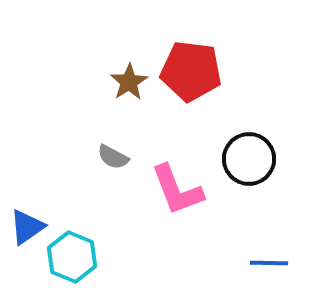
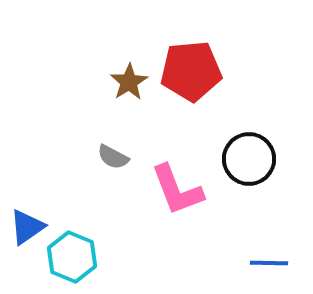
red pentagon: rotated 12 degrees counterclockwise
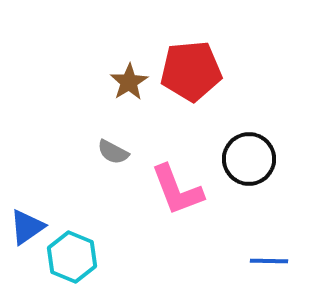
gray semicircle: moved 5 px up
blue line: moved 2 px up
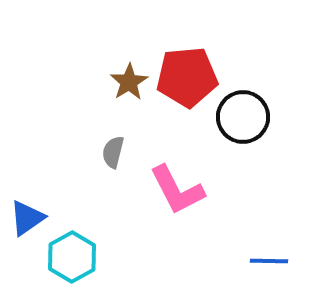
red pentagon: moved 4 px left, 6 px down
gray semicircle: rotated 76 degrees clockwise
black circle: moved 6 px left, 42 px up
pink L-shape: rotated 6 degrees counterclockwise
blue triangle: moved 9 px up
cyan hexagon: rotated 9 degrees clockwise
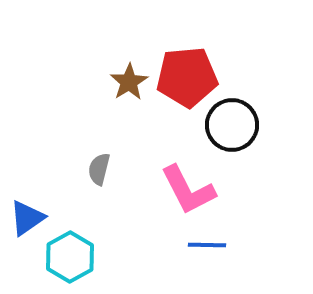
black circle: moved 11 px left, 8 px down
gray semicircle: moved 14 px left, 17 px down
pink L-shape: moved 11 px right
cyan hexagon: moved 2 px left
blue line: moved 62 px left, 16 px up
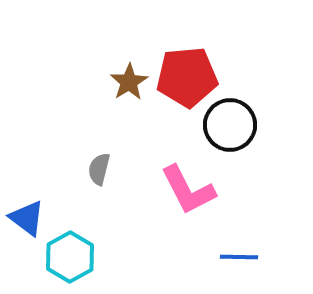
black circle: moved 2 px left
blue triangle: rotated 48 degrees counterclockwise
blue line: moved 32 px right, 12 px down
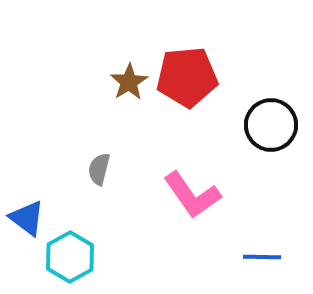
black circle: moved 41 px right
pink L-shape: moved 4 px right, 5 px down; rotated 8 degrees counterclockwise
blue line: moved 23 px right
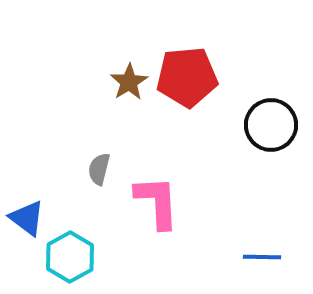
pink L-shape: moved 35 px left, 7 px down; rotated 148 degrees counterclockwise
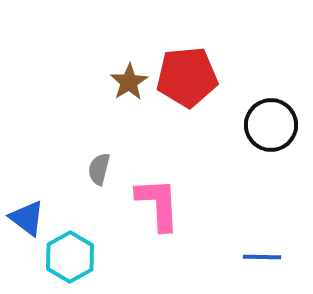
pink L-shape: moved 1 px right, 2 px down
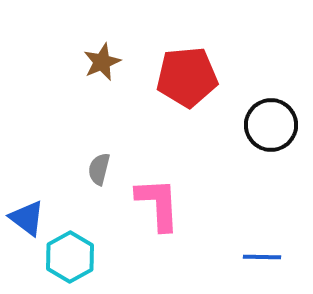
brown star: moved 27 px left, 20 px up; rotated 9 degrees clockwise
